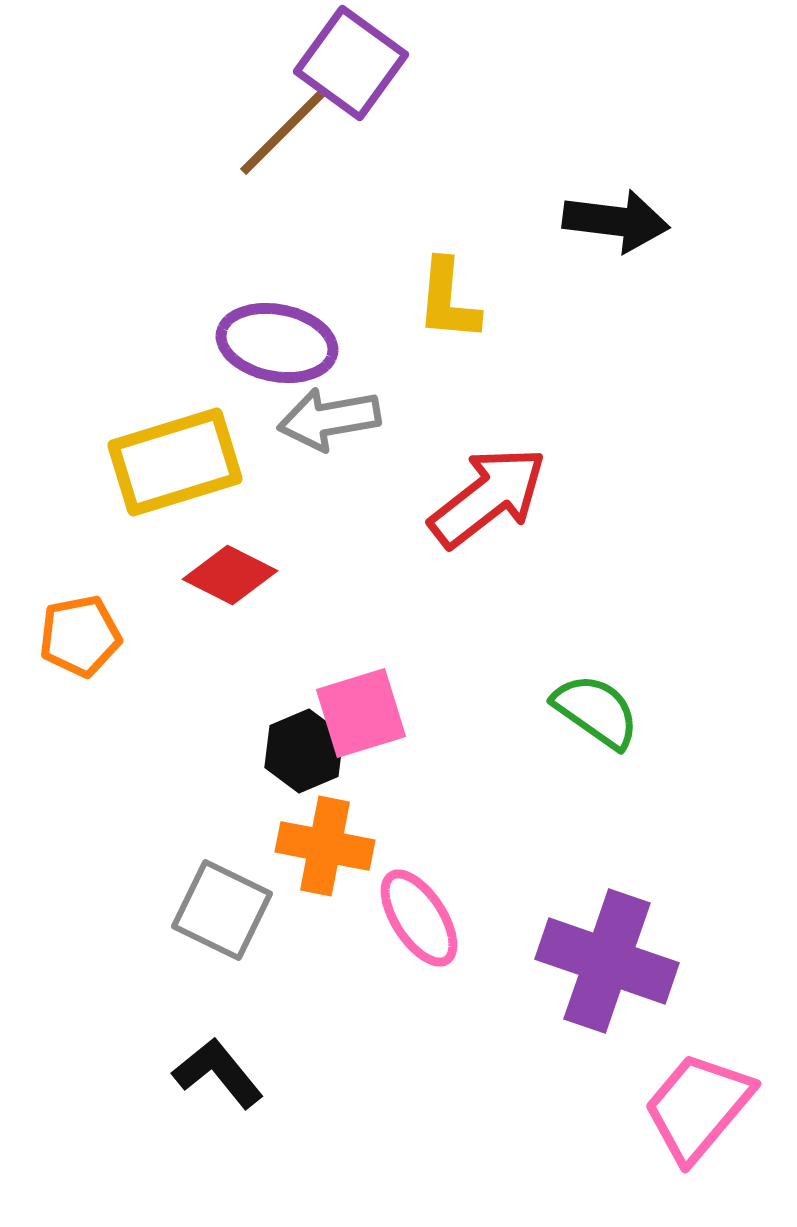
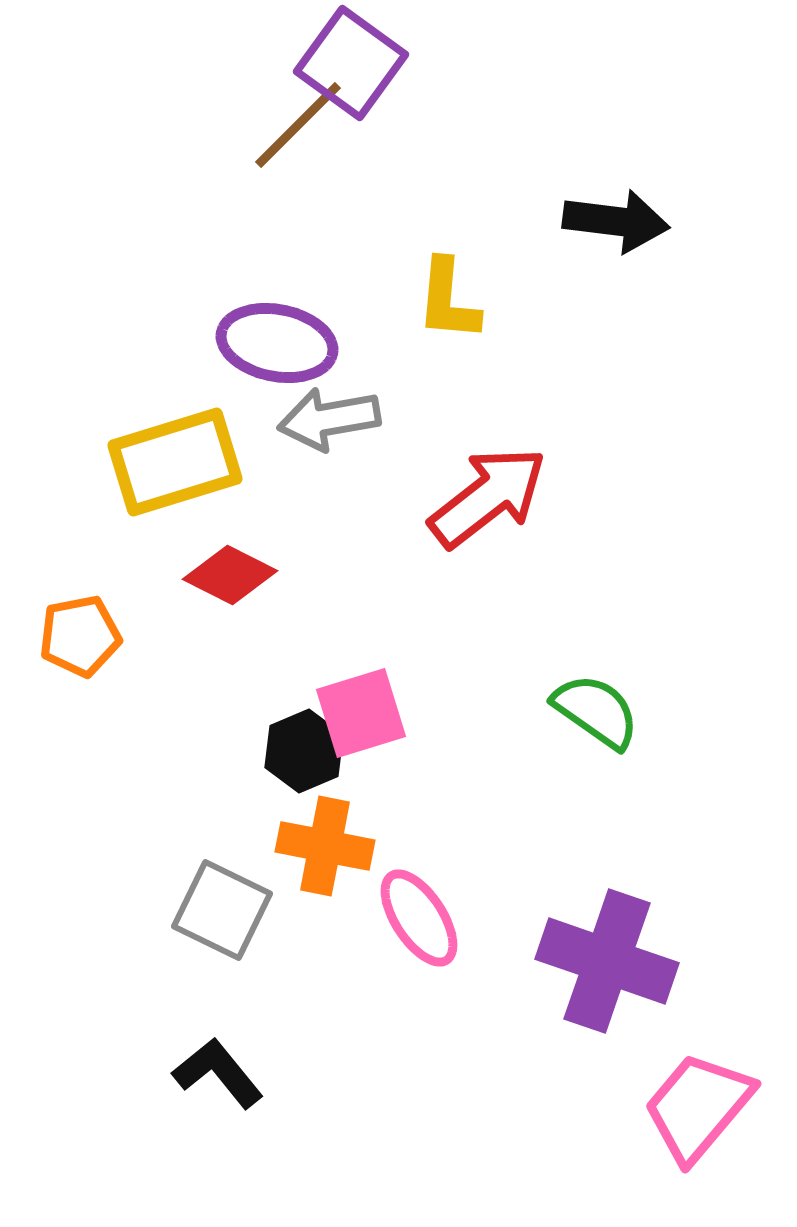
brown line: moved 15 px right, 7 px up
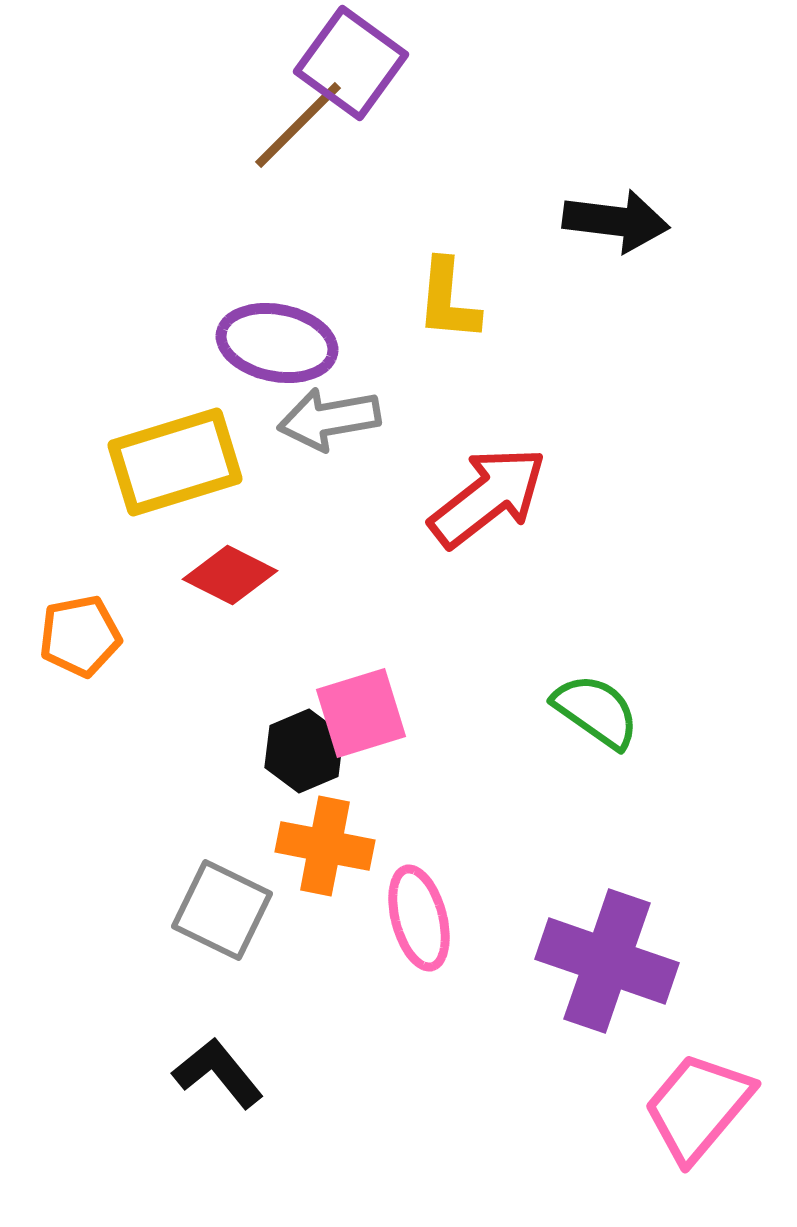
pink ellipse: rotated 18 degrees clockwise
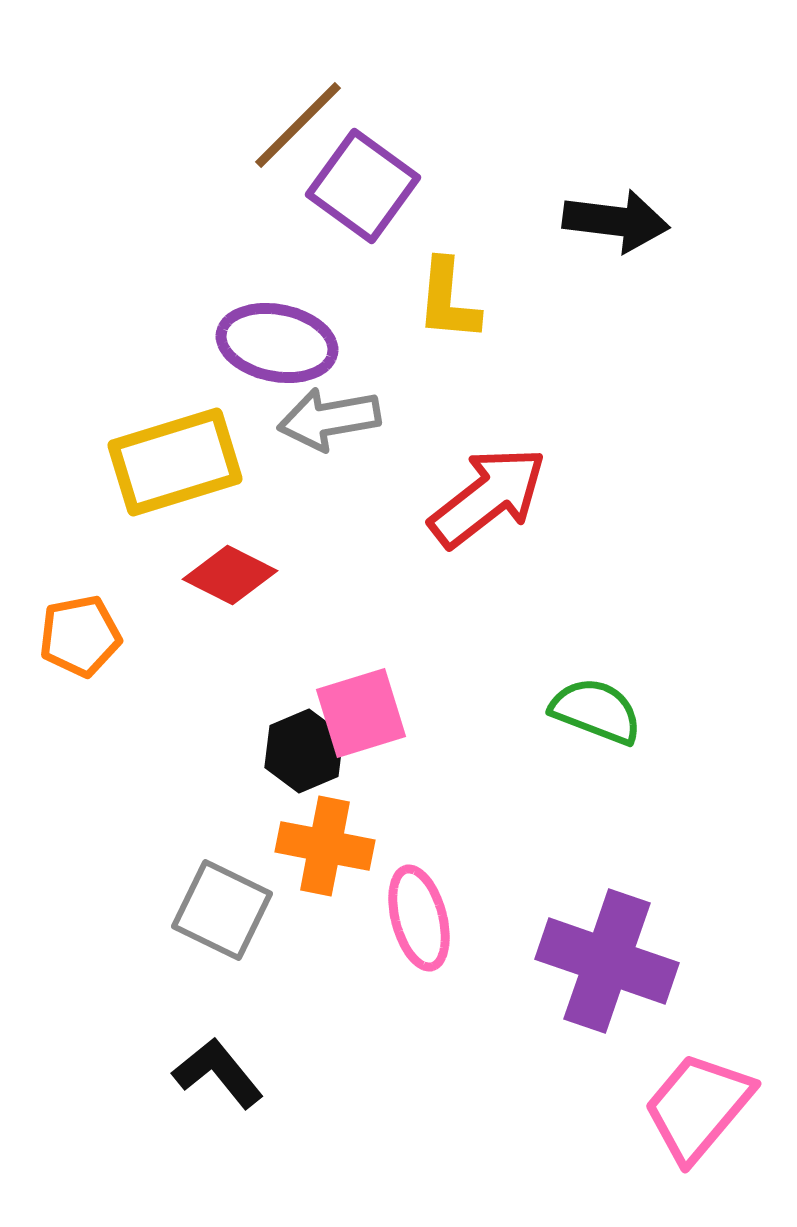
purple square: moved 12 px right, 123 px down
green semicircle: rotated 14 degrees counterclockwise
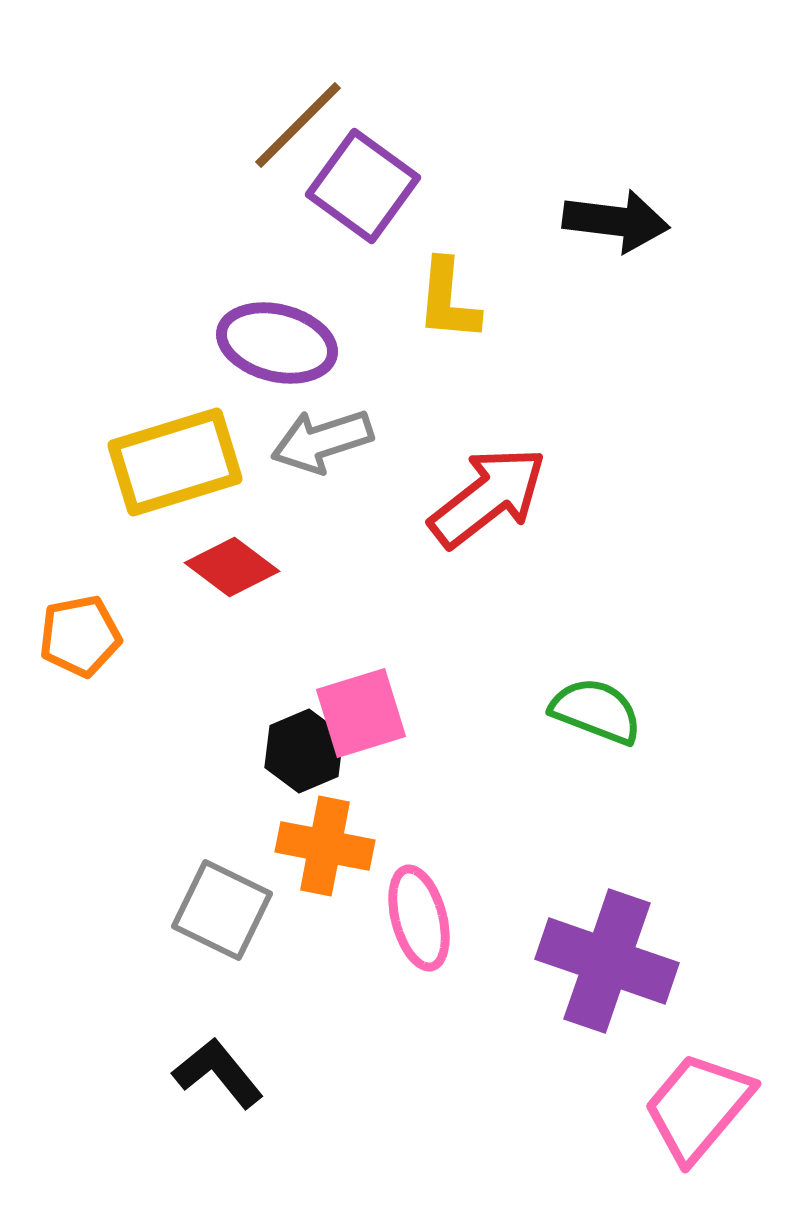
purple ellipse: rotated 3 degrees clockwise
gray arrow: moved 7 px left, 22 px down; rotated 8 degrees counterclockwise
red diamond: moved 2 px right, 8 px up; rotated 10 degrees clockwise
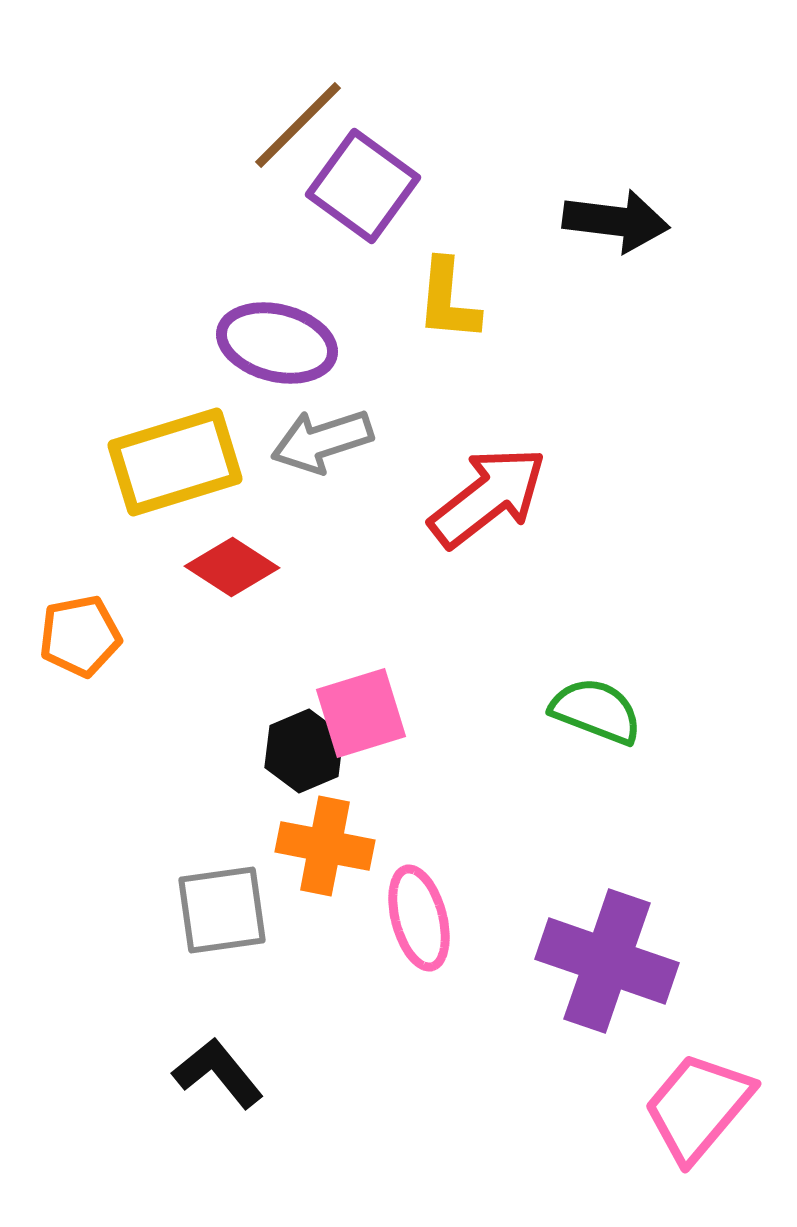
red diamond: rotated 4 degrees counterclockwise
gray square: rotated 34 degrees counterclockwise
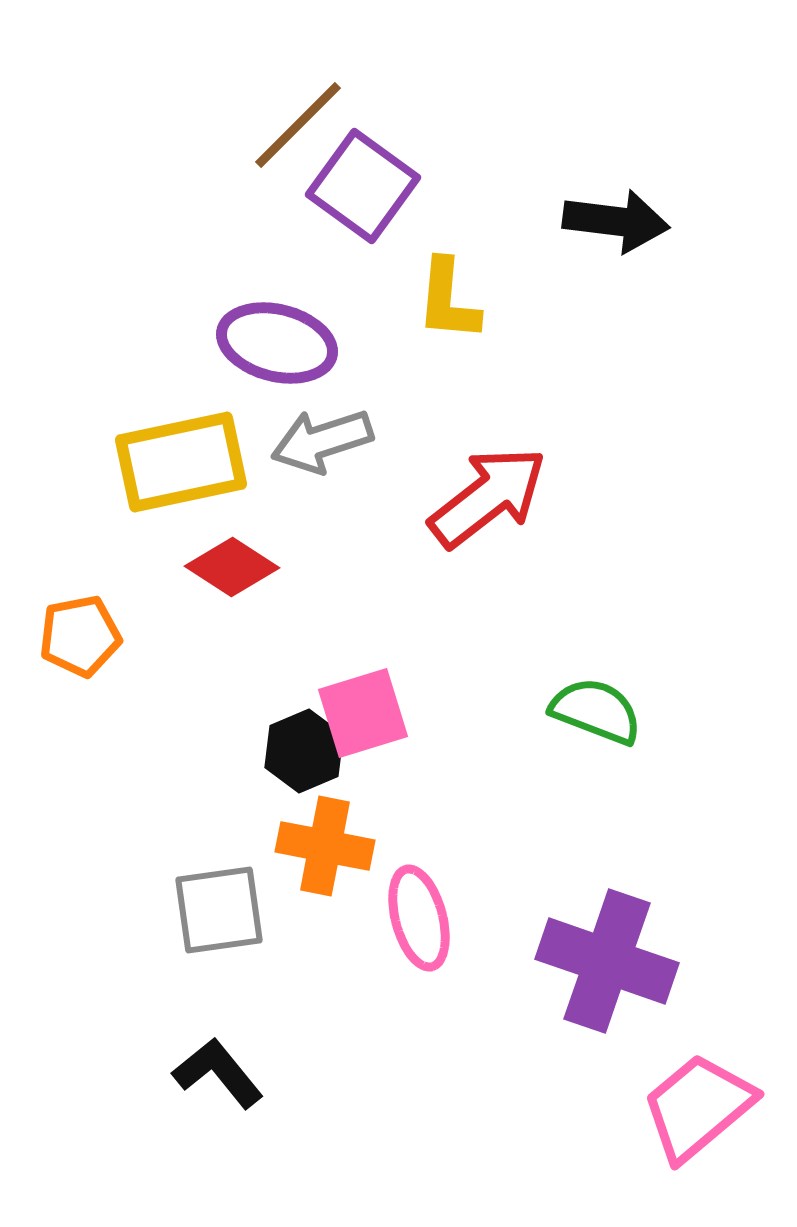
yellow rectangle: moved 6 px right; rotated 5 degrees clockwise
pink square: moved 2 px right
gray square: moved 3 px left
pink trapezoid: rotated 10 degrees clockwise
